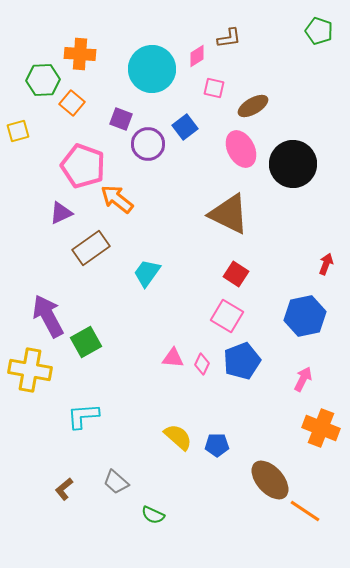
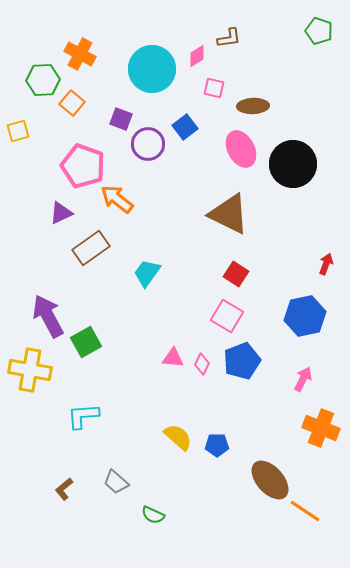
orange cross at (80, 54): rotated 24 degrees clockwise
brown ellipse at (253, 106): rotated 28 degrees clockwise
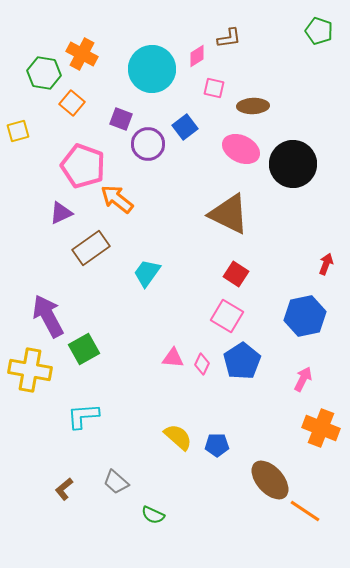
orange cross at (80, 54): moved 2 px right
green hexagon at (43, 80): moved 1 px right, 7 px up; rotated 12 degrees clockwise
pink ellipse at (241, 149): rotated 36 degrees counterclockwise
green square at (86, 342): moved 2 px left, 7 px down
blue pentagon at (242, 361): rotated 12 degrees counterclockwise
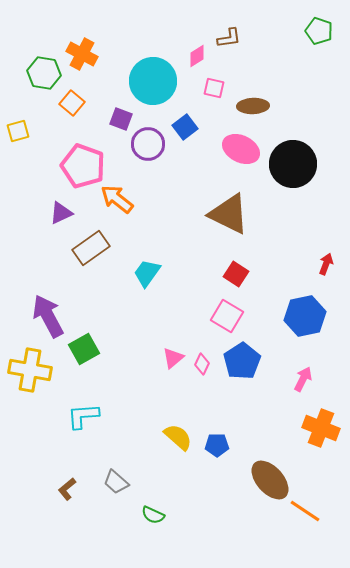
cyan circle at (152, 69): moved 1 px right, 12 px down
pink triangle at (173, 358): rotated 45 degrees counterclockwise
brown L-shape at (64, 489): moved 3 px right
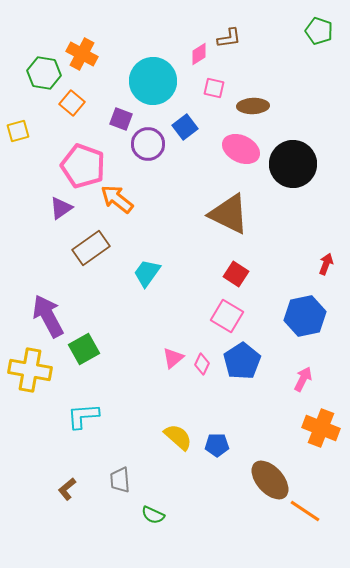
pink diamond at (197, 56): moved 2 px right, 2 px up
purple triangle at (61, 213): moved 5 px up; rotated 10 degrees counterclockwise
gray trapezoid at (116, 482): moved 4 px right, 2 px up; rotated 44 degrees clockwise
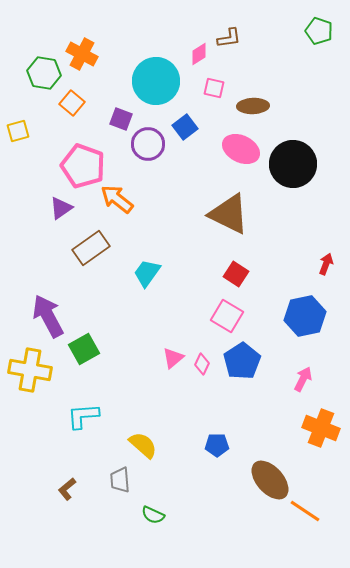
cyan circle at (153, 81): moved 3 px right
yellow semicircle at (178, 437): moved 35 px left, 8 px down
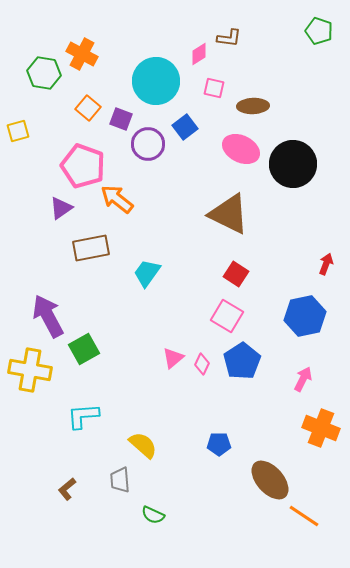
brown L-shape at (229, 38): rotated 15 degrees clockwise
orange square at (72, 103): moved 16 px right, 5 px down
brown rectangle at (91, 248): rotated 24 degrees clockwise
blue pentagon at (217, 445): moved 2 px right, 1 px up
orange line at (305, 511): moved 1 px left, 5 px down
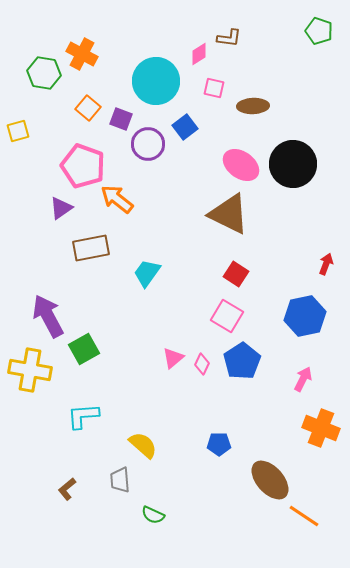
pink ellipse at (241, 149): moved 16 px down; rotated 9 degrees clockwise
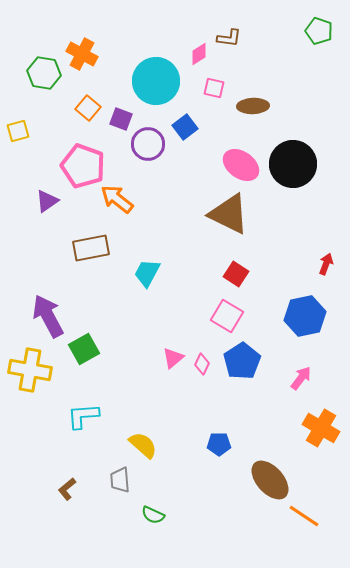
purple triangle at (61, 208): moved 14 px left, 7 px up
cyan trapezoid at (147, 273): rotated 8 degrees counterclockwise
pink arrow at (303, 379): moved 2 px left, 1 px up; rotated 10 degrees clockwise
orange cross at (321, 428): rotated 9 degrees clockwise
